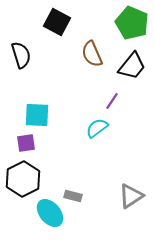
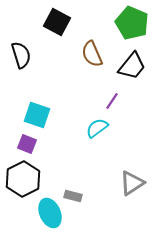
cyan square: rotated 16 degrees clockwise
purple square: moved 1 px right, 1 px down; rotated 30 degrees clockwise
gray triangle: moved 1 px right, 13 px up
cyan ellipse: rotated 16 degrees clockwise
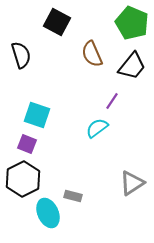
cyan ellipse: moved 2 px left
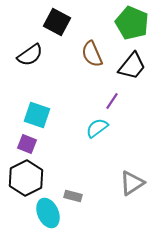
black semicircle: moved 9 px right; rotated 72 degrees clockwise
black hexagon: moved 3 px right, 1 px up
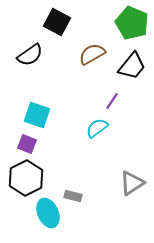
brown semicircle: rotated 84 degrees clockwise
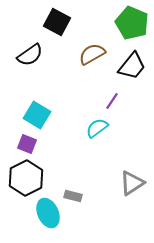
cyan square: rotated 12 degrees clockwise
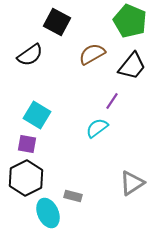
green pentagon: moved 2 px left, 2 px up
purple square: rotated 12 degrees counterclockwise
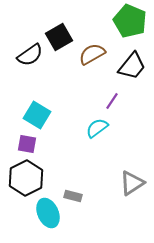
black square: moved 2 px right, 15 px down; rotated 32 degrees clockwise
